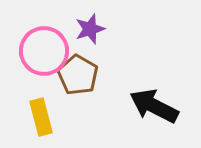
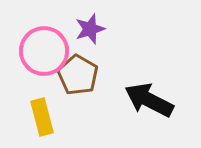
black arrow: moved 5 px left, 6 px up
yellow rectangle: moved 1 px right
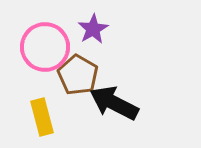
purple star: moved 3 px right; rotated 12 degrees counterclockwise
pink circle: moved 1 px right, 4 px up
black arrow: moved 35 px left, 3 px down
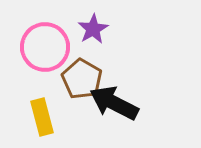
brown pentagon: moved 4 px right, 4 px down
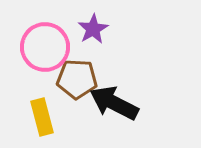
brown pentagon: moved 5 px left; rotated 27 degrees counterclockwise
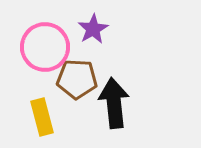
black arrow: rotated 57 degrees clockwise
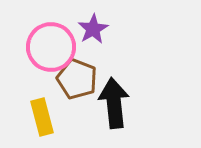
pink circle: moved 6 px right
brown pentagon: rotated 18 degrees clockwise
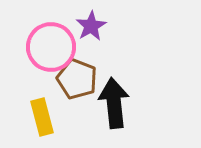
purple star: moved 2 px left, 3 px up
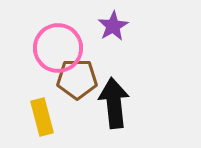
purple star: moved 22 px right
pink circle: moved 7 px right, 1 px down
brown pentagon: rotated 21 degrees counterclockwise
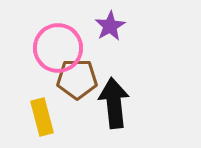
purple star: moved 3 px left
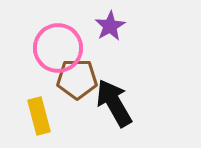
black arrow: rotated 24 degrees counterclockwise
yellow rectangle: moved 3 px left, 1 px up
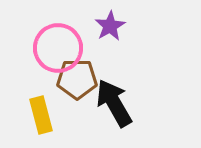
yellow rectangle: moved 2 px right, 1 px up
